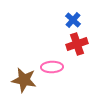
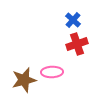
pink ellipse: moved 5 px down
brown star: rotated 25 degrees counterclockwise
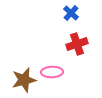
blue cross: moved 2 px left, 7 px up
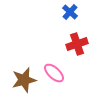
blue cross: moved 1 px left, 1 px up
pink ellipse: moved 2 px right, 1 px down; rotated 45 degrees clockwise
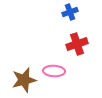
blue cross: rotated 28 degrees clockwise
pink ellipse: moved 2 px up; rotated 40 degrees counterclockwise
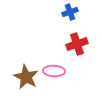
brown star: moved 2 px right, 3 px up; rotated 30 degrees counterclockwise
